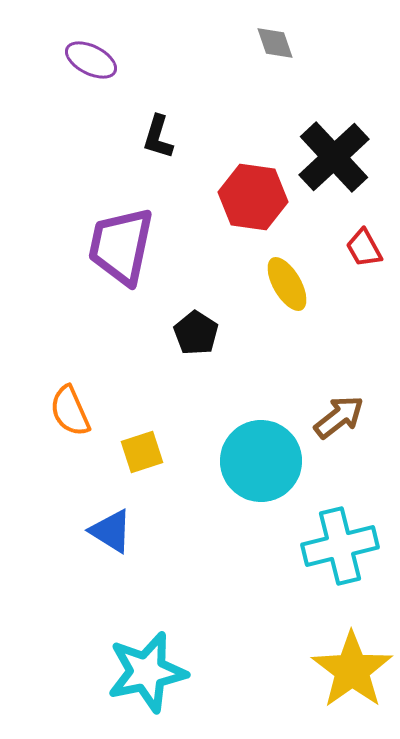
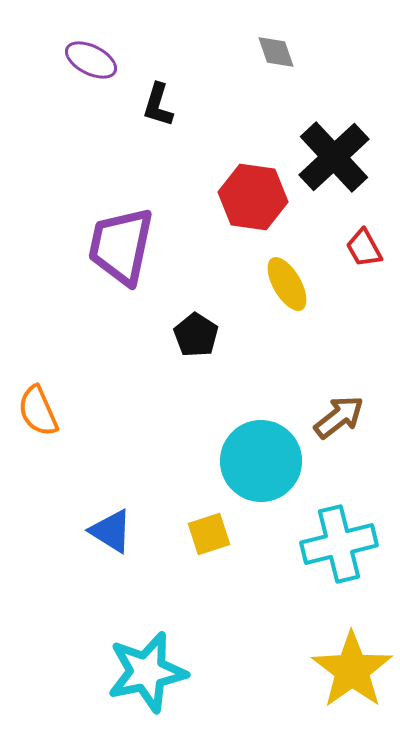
gray diamond: moved 1 px right, 9 px down
black L-shape: moved 32 px up
black pentagon: moved 2 px down
orange semicircle: moved 32 px left
yellow square: moved 67 px right, 82 px down
cyan cross: moved 1 px left, 2 px up
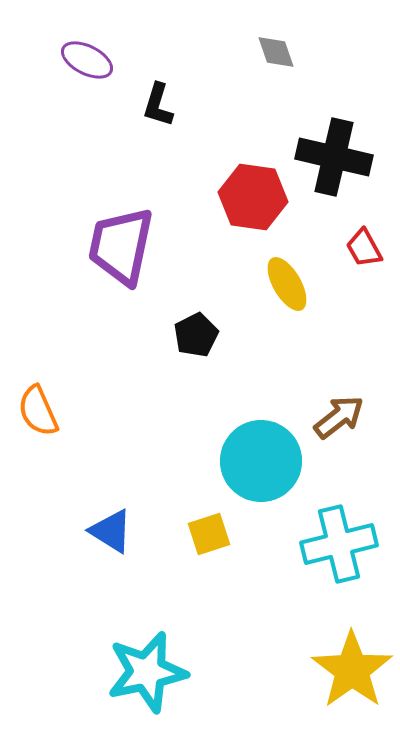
purple ellipse: moved 4 px left
black cross: rotated 34 degrees counterclockwise
black pentagon: rotated 12 degrees clockwise
